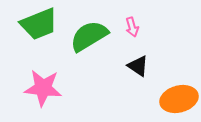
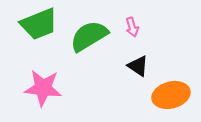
orange ellipse: moved 8 px left, 4 px up
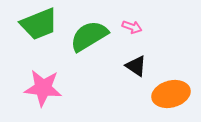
pink arrow: rotated 54 degrees counterclockwise
black triangle: moved 2 px left
orange ellipse: moved 1 px up
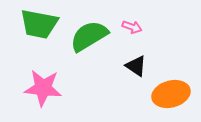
green trapezoid: rotated 33 degrees clockwise
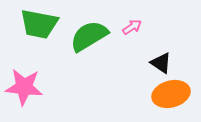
pink arrow: rotated 54 degrees counterclockwise
black triangle: moved 25 px right, 3 px up
pink star: moved 19 px left, 1 px up
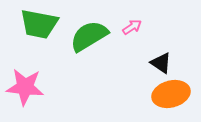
pink star: moved 1 px right
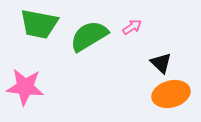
black triangle: rotated 10 degrees clockwise
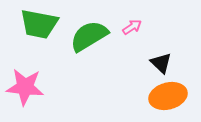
orange ellipse: moved 3 px left, 2 px down
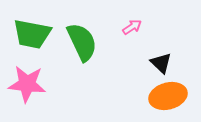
green trapezoid: moved 7 px left, 10 px down
green semicircle: moved 7 px left, 6 px down; rotated 96 degrees clockwise
pink star: moved 2 px right, 3 px up
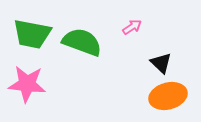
green semicircle: rotated 45 degrees counterclockwise
